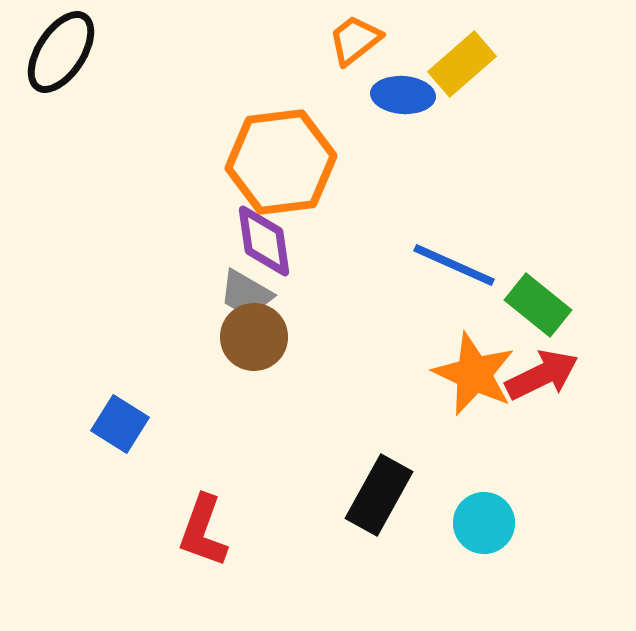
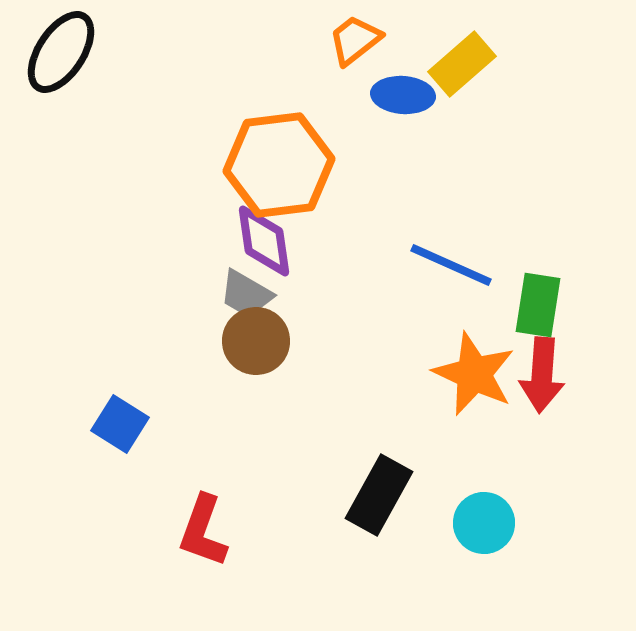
orange hexagon: moved 2 px left, 3 px down
blue line: moved 3 px left
green rectangle: rotated 60 degrees clockwise
brown circle: moved 2 px right, 4 px down
red arrow: rotated 120 degrees clockwise
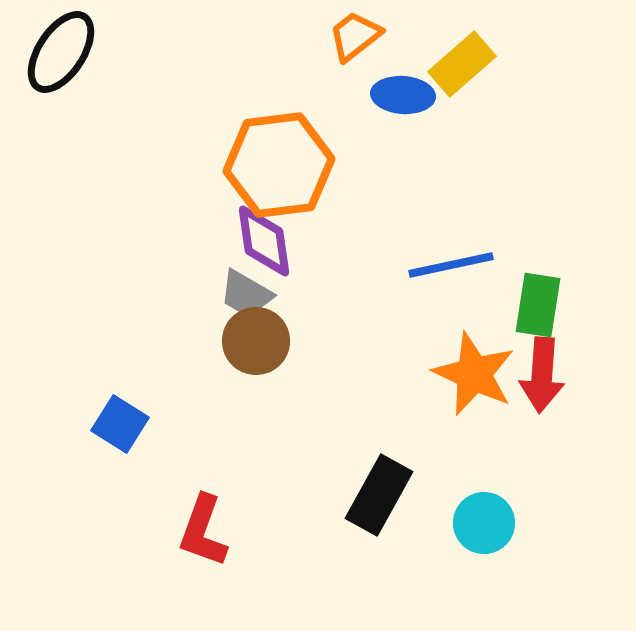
orange trapezoid: moved 4 px up
blue line: rotated 36 degrees counterclockwise
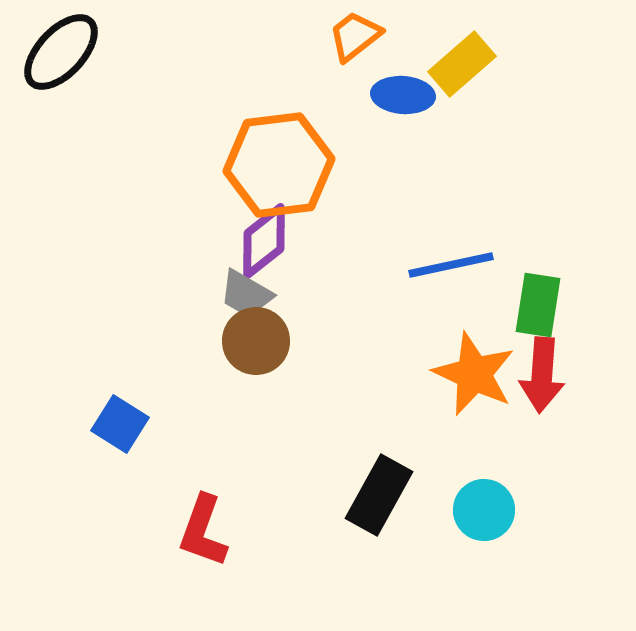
black ellipse: rotated 10 degrees clockwise
purple diamond: rotated 60 degrees clockwise
cyan circle: moved 13 px up
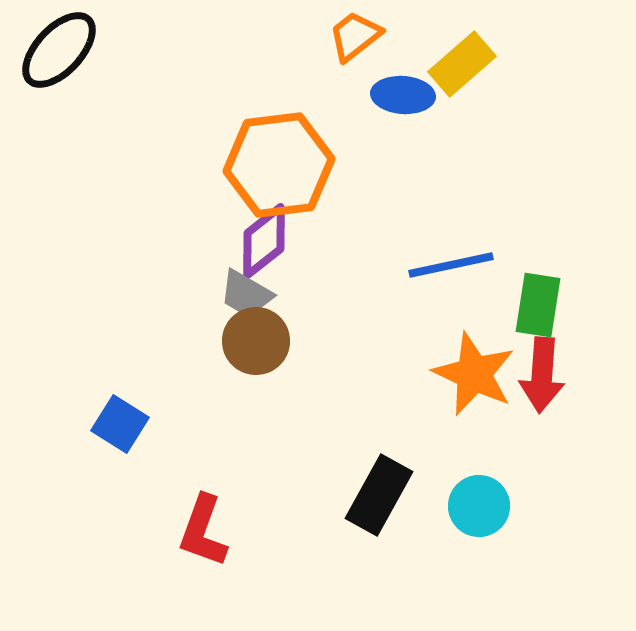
black ellipse: moved 2 px left, 2 px up
cyan circle: moved 5 px left, 4 px up
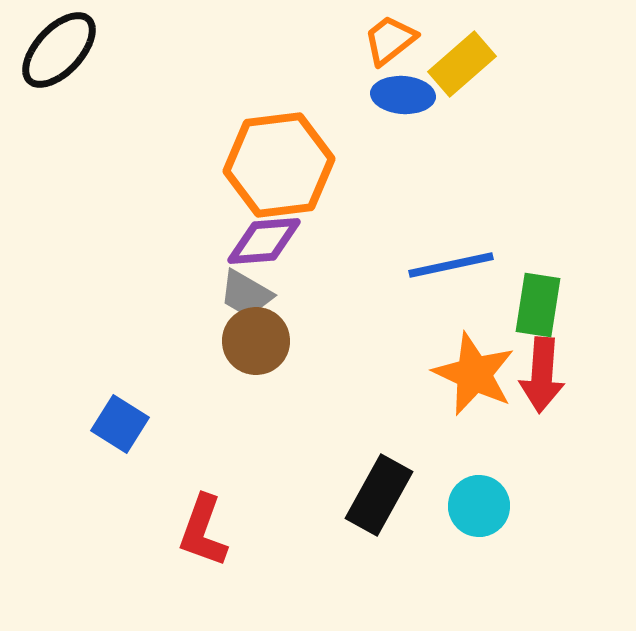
orange trapezoid: moved 35 px right, 4 px down
purple diamond: rotated 34 degrees clockwise
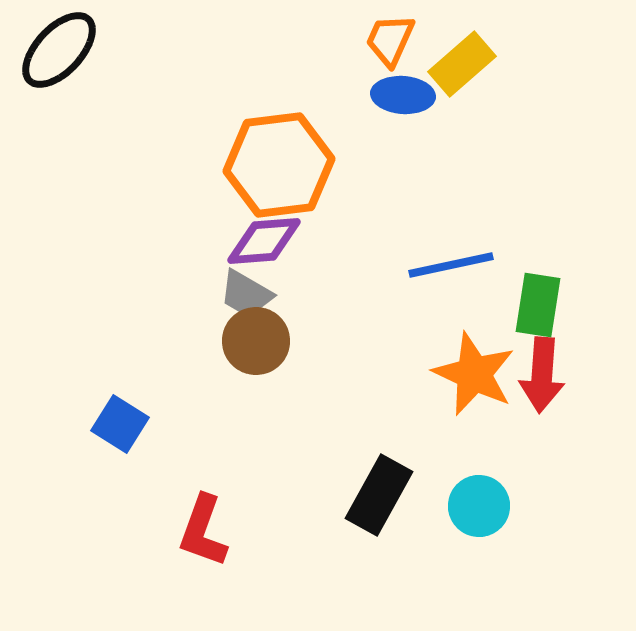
orange trapezoid: rotated 28 degrees counterclockwise
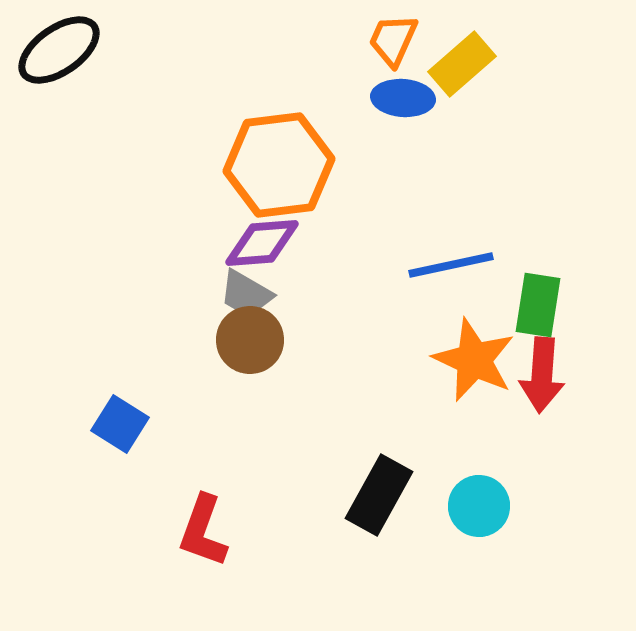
orange trapezoid: moved 3 px right
black ellipse: rotated 12 degrees clockwise
blue ellipse: moved 3 px down
purple diamond: moved 2 px left, 2 px down
brown circle: moved 6 px left, 1 px up
orange star: moved 14 px up
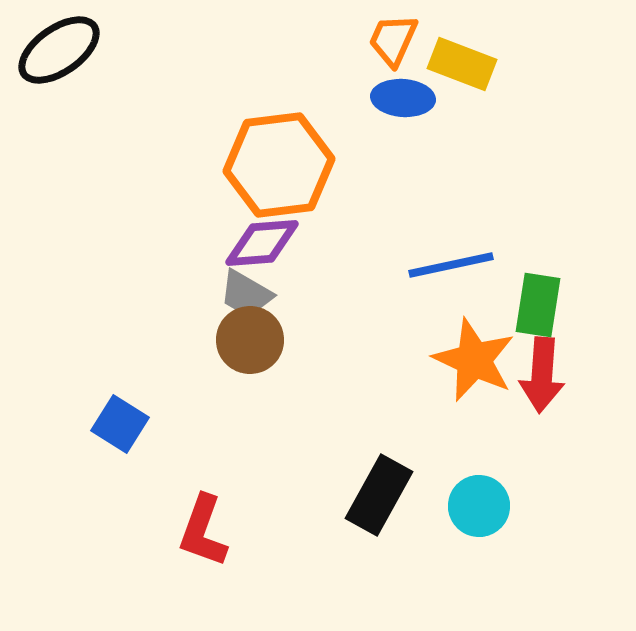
yellow rectangle: rotated 62 degrees clockwise
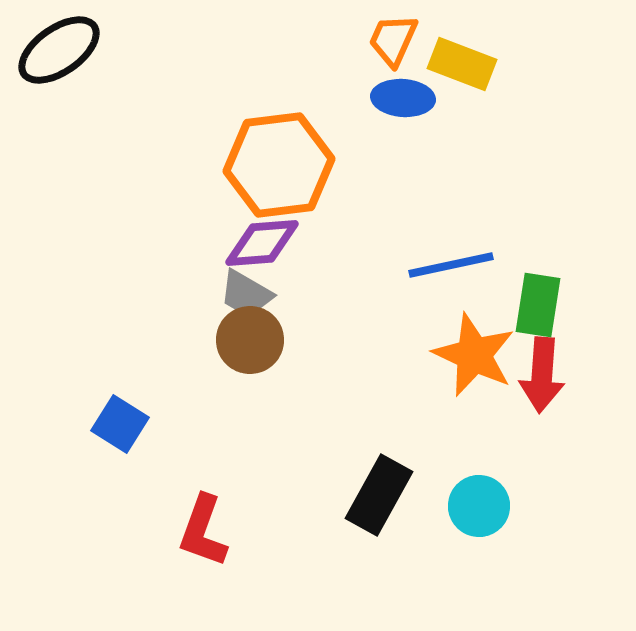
orange star: moved 5 px up
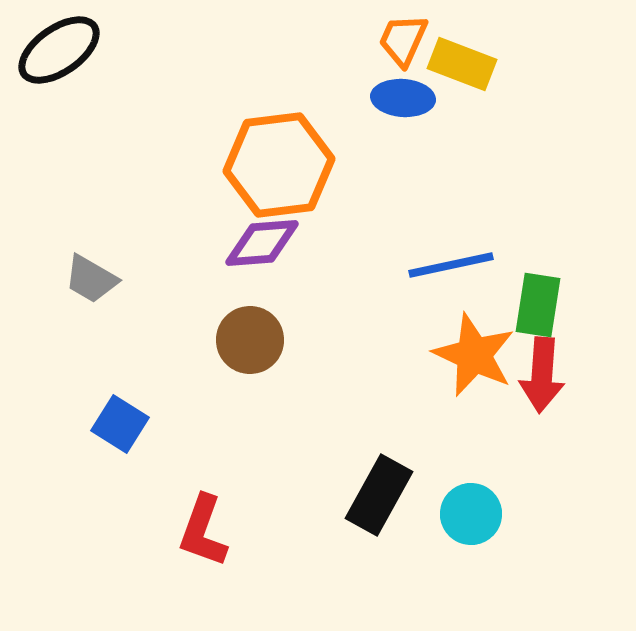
orange trapezoid: moved 10 px right
gray trapezoid: moved 155 px left, 15 px up
cyan circle: moved 8 px left, 8 px down
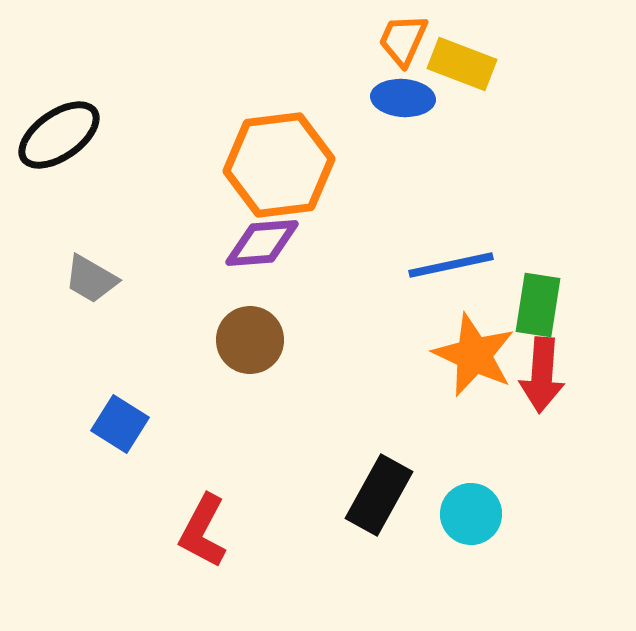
black ellipse: moved 85 px down
red L-shape: rotated 8 degrees clockwise
